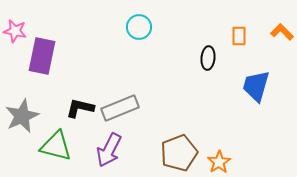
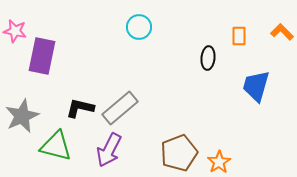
gray rectangle: rotated 18 degrees counterclockwise
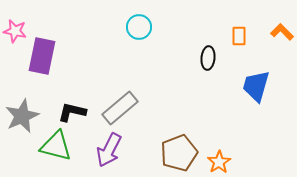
black L-shape: moved 8 px left, 4 px down
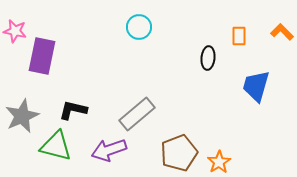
gray rectangle: moved 17 px right, 6 px down
black L-shape: moved 1 px right, 2 px up
purple arrow: rotated 44 degrees clockwise
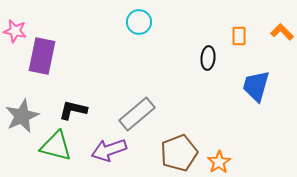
cyan circle: moved 5 px up
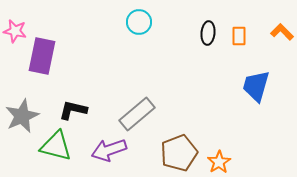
black ellipse: moved 25 px up
